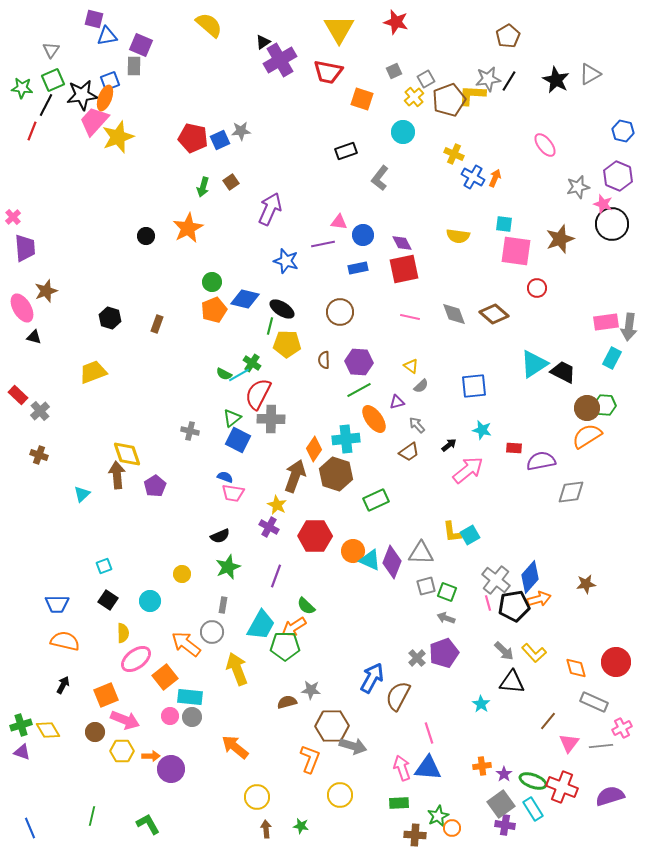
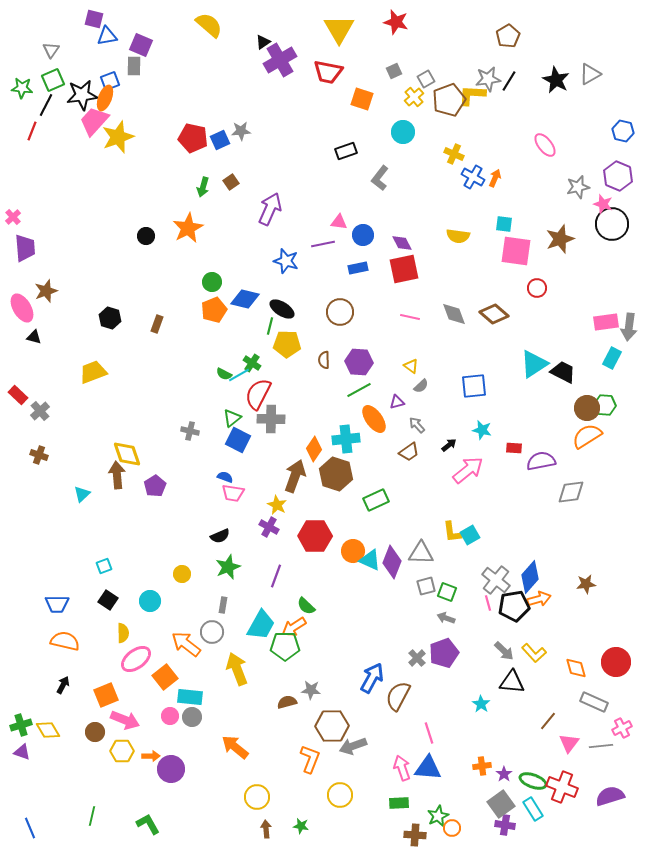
gray arrow at (353, 746): rotated 144 degrees clockwise
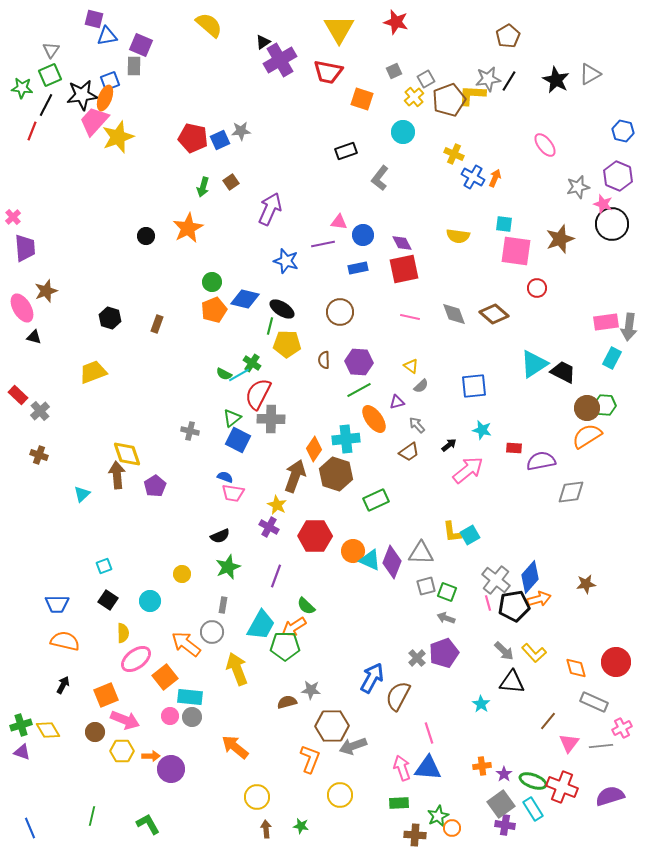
green square at (53, 80): moved 3 px left, 5 px up
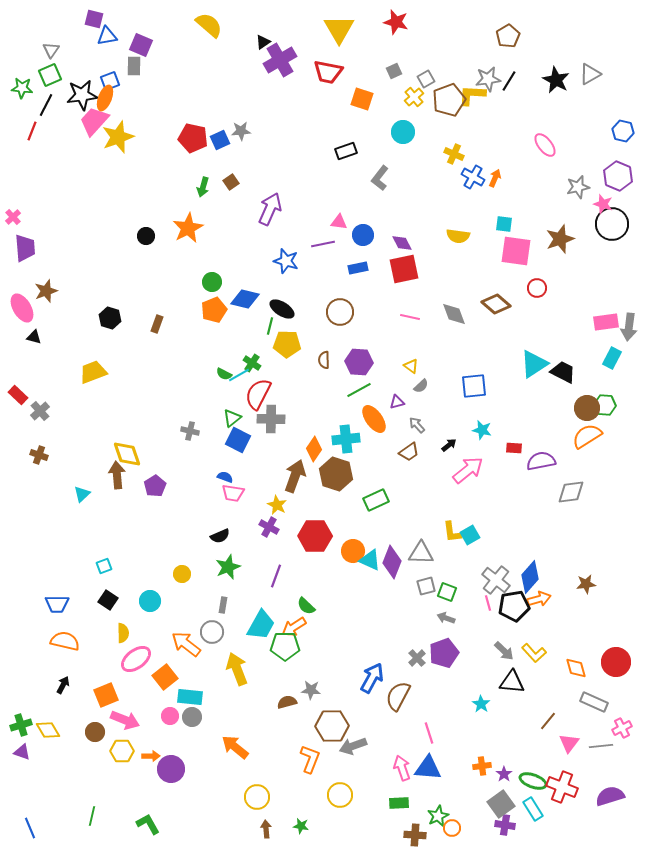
brown diamond at (494, 314): moved 2 px right, 10 px up
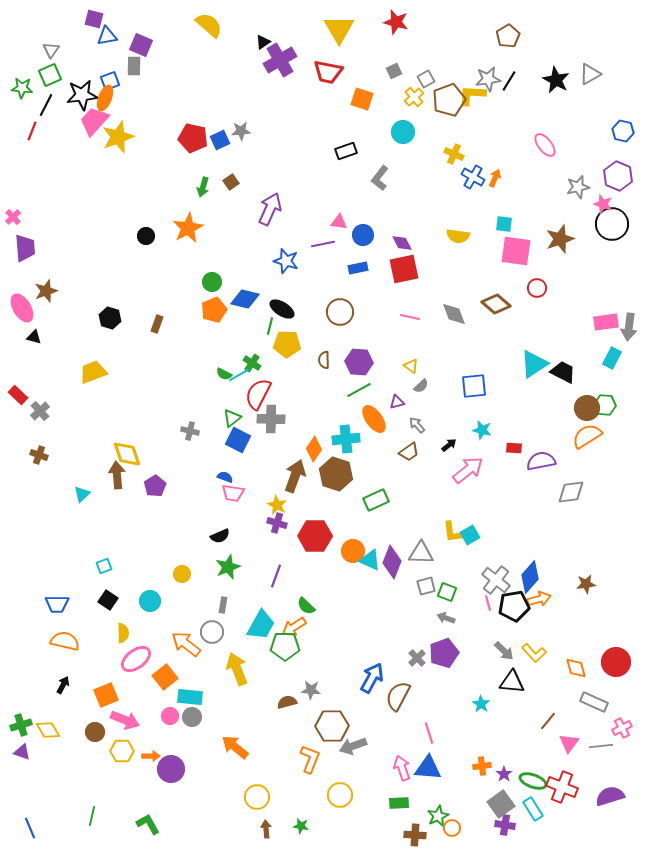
purple cross at (269, 527): moved 8 px right, 4 px up; rotated 12 degrees counterclockwise
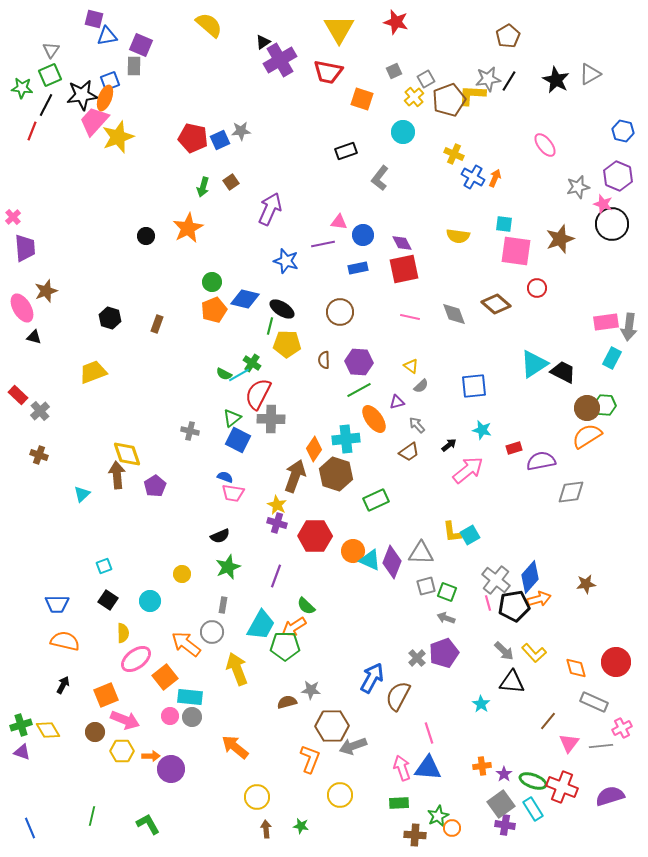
red rectangle at (514, 448): rotated 21 degrees counterclockwise
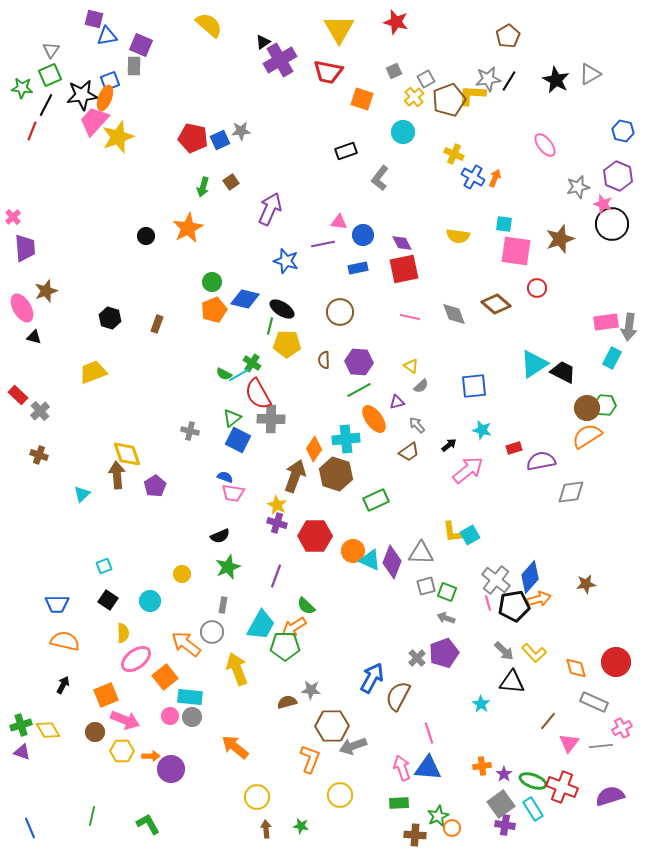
red semicircle at (258, 394): rotated 56 degrees counterclockwise
